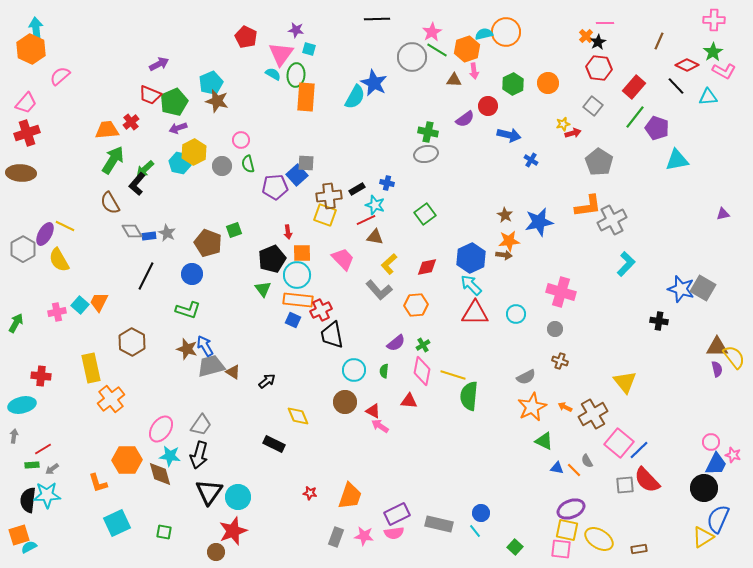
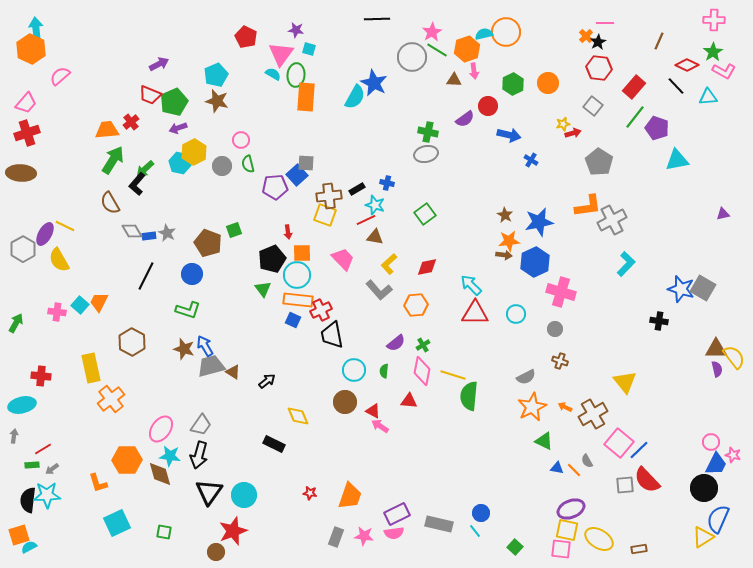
cyan pentagon at (211, 83): moved 5 px right, 8 px up
blue hexagon at (471, 258): moved 64 px right, 4 px down
pink cross at (57, 312): rotated 18 degrees clockwise
brown triangle at (717, 347): moved 1 px left, 2 px down
brown star at (187, 349): moved 3 px left
cyan circle at (238, 497): moved 6 px right, 2 px up
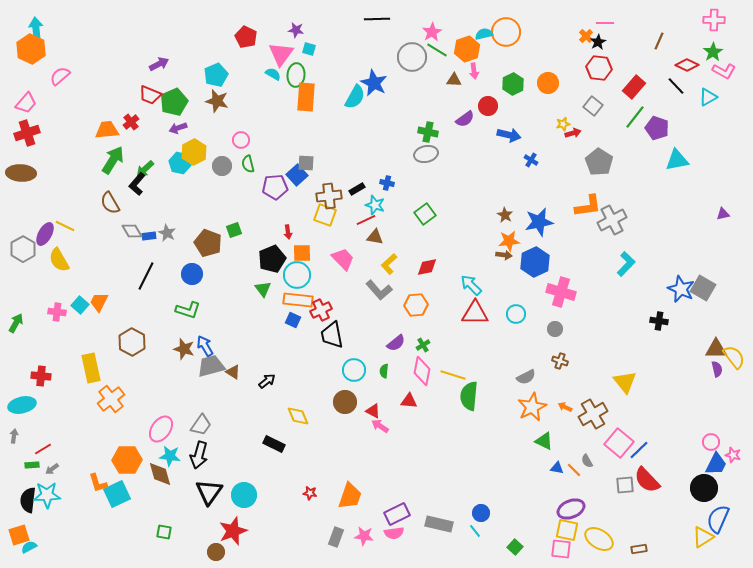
cyan triangle at (708, 97): rotated 24 degrees counterclockwise
blue star at (681, 289): rotated 8 degrees clockwise
cyan square at (117, 523): moved 29 px up
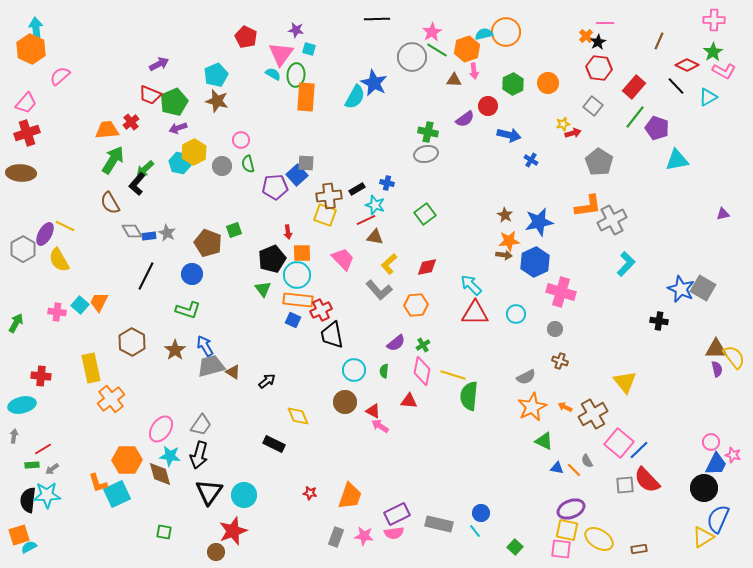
brown star at (184, 349): moved 9 px left, 1 px down; rotated 20 degrees clockwise
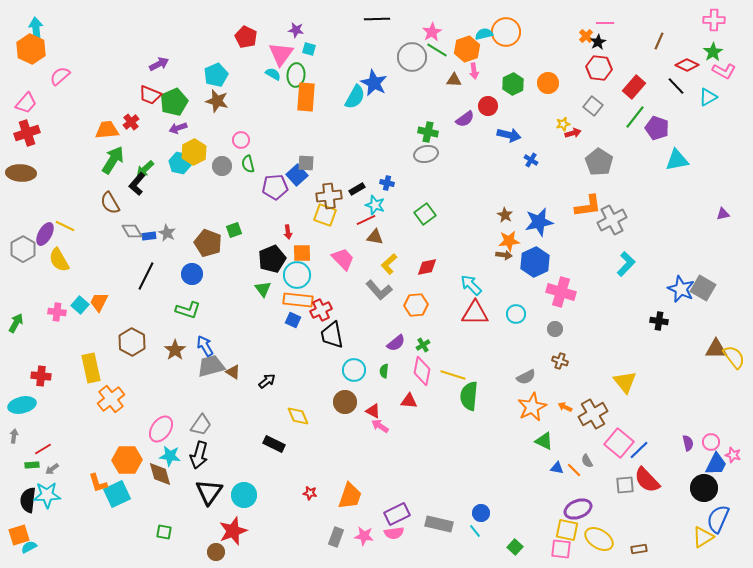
purple semicircle at (717, 369): moved 29 px left, 74 px down
purple ellipse at (571, 509): moved 7 px right
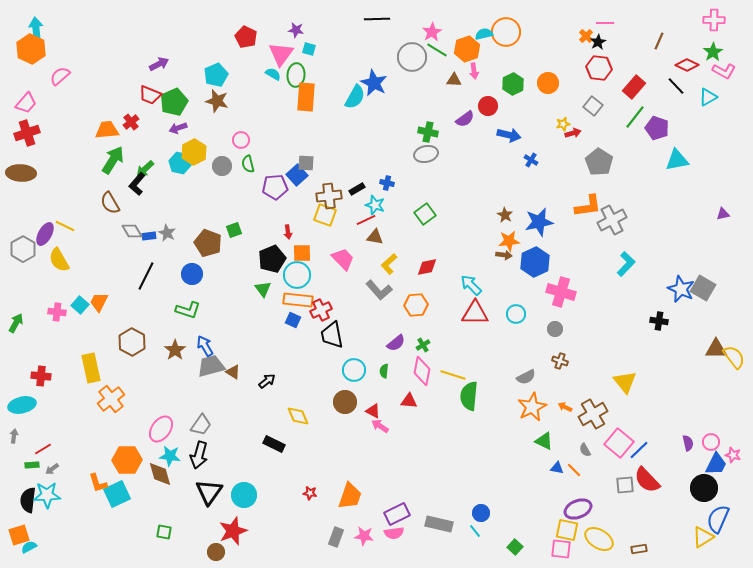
gray semicircle at (587, 461): moved 2 px left, 11 px up
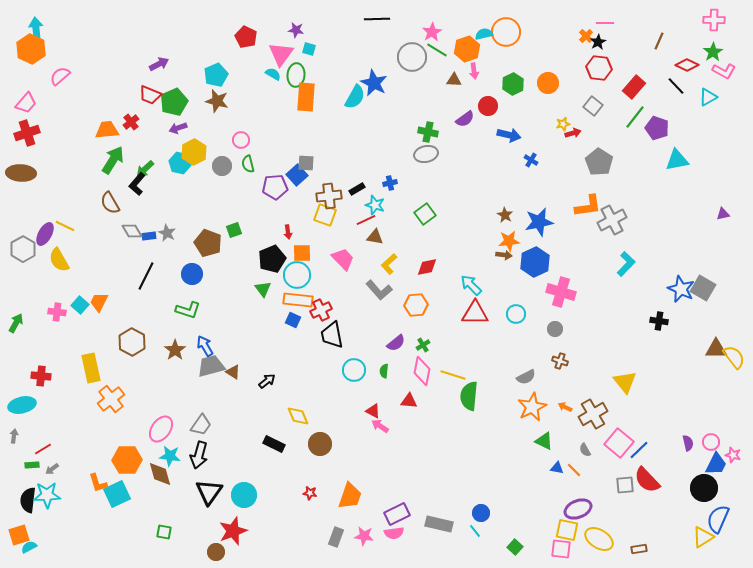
blue cross at (387, 183): moved 3 px right; rotated 24 degrees counterclockwise
brown circle at (345, 402): moved 25 px left, 42 px down
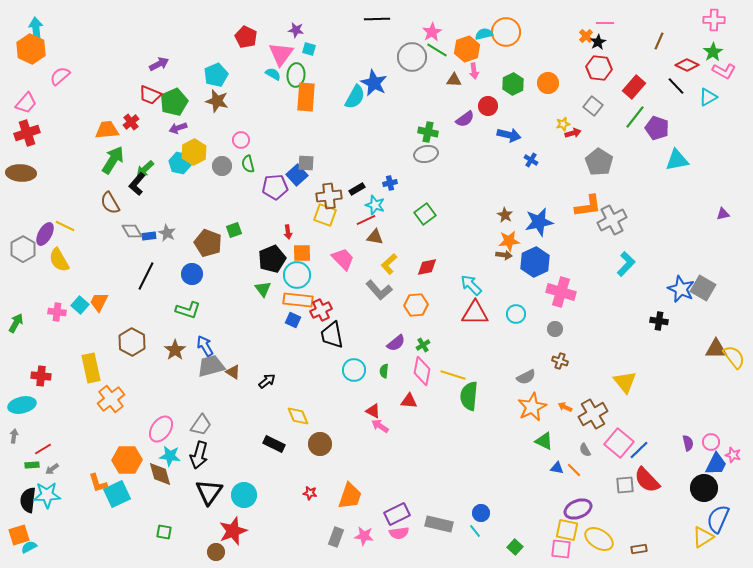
pink semicircle at (394, 533): moved 5 px right
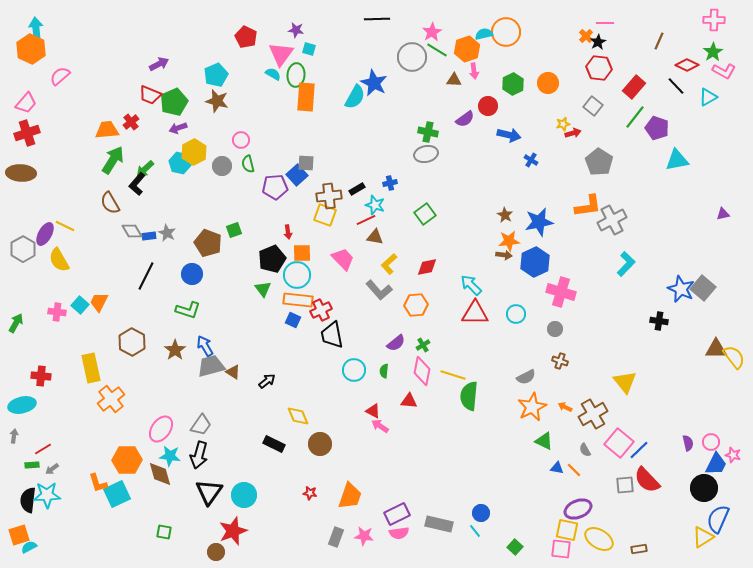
gray square at (703, 288): rotated 10 degrees clockwise
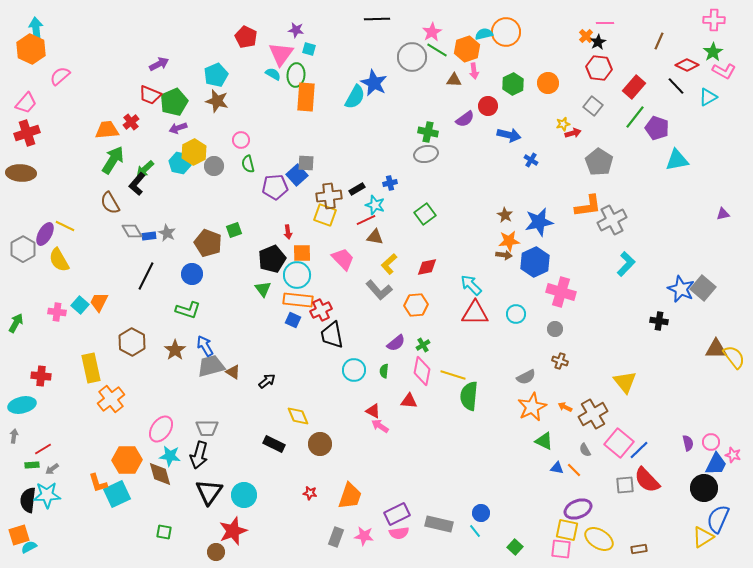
gray circle at (222, 166): moved 8 px left
gray trapezoid at (201, 425): moved 6 px right, 3 px down; rotated 55 degrees clockwise
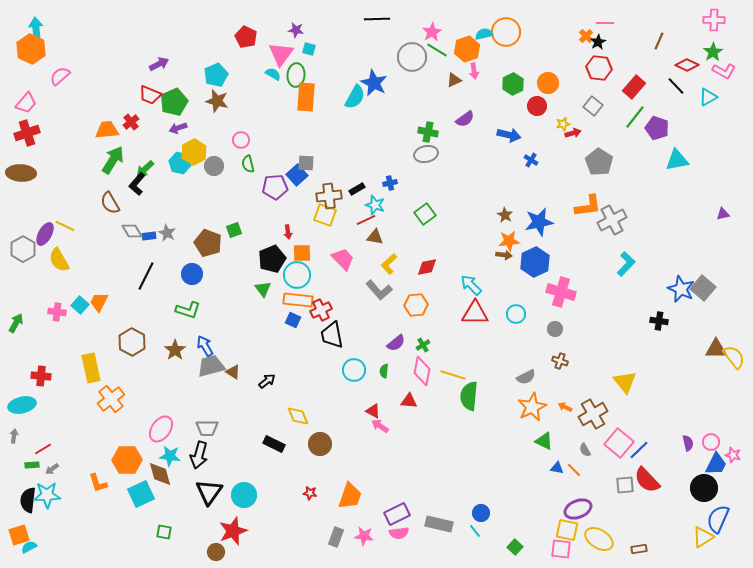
brown triangle at (454, 80): rotated 28 degrees counterclockwise
red circle at (488, 106): moved 49 px right
cyan square at (117, 494): moved 24 px right
